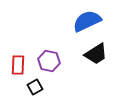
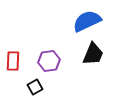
black trapezoid: moved 3 px left; rotated 35 degrees counterclockwise
purple hexagon: rotated 20 degrees counterclockwise
red rectangle: moved 5 px left, 4 px up
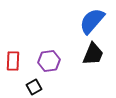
blue semicircle: moved 5 px right; rotated 24 degrees counterclockwise
black square: moved 1 px left
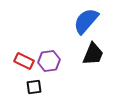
blue semicircle: moved 6 px left
red rectangle: moved 11 px right; rotated 66 degrees counterclockwise
black square: rotated 21 degrees clockwise
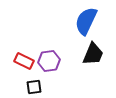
blue semicircle: rotated 16 degrees counterclockwise
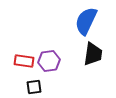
black trapezoid: rotated 15 degrees counterclockwise
red rectangle: rotated 18 degrees counterclockwise
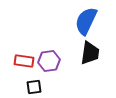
black trapezoid: moved 3 px left, 1 px up
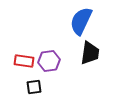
blue semicircle: moved 5 px left
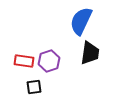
purple hexagon: rotated 10 degrees counterclockwise
